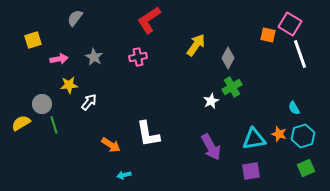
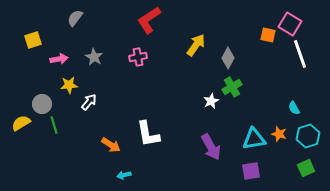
cyan hexagon: moved 5 px right
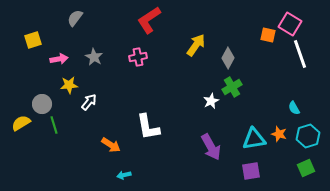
white L-shape: moved 7 px up
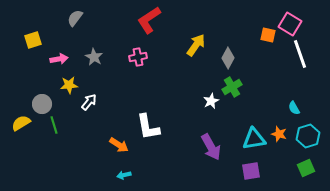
orange arrow: moved 8 px right
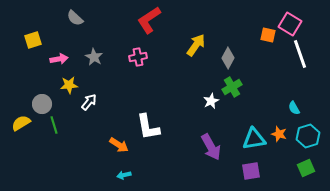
gray semicircle: rotated 84 degrees counterclockwise
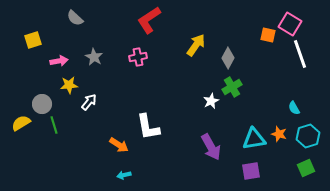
pink arrow: moved 2 px down
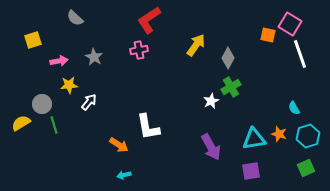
pink cross: moved 1 px right, 7 px up
green cross: moved 1 px left
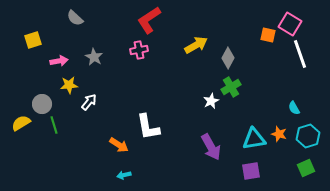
yellow arrow: rotated 25 degrees clockwise
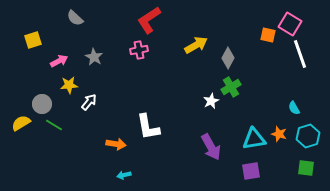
pink arrow: rotated 18 degrees counterclockwise
green line: rotated 42 degrees counterclockwise
orange arrow: moved 3 px left, 1 px up; rotated 24 degrees counterclockwise
green square: rotated 30 degrees clockwise
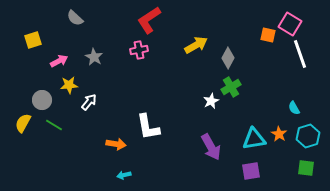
gray circle: moved 4 px up
yellow semicircle: moved 2 px right; rotated 30 degrees counterclockwise
orange star: rotated 14 degrees clockwise
